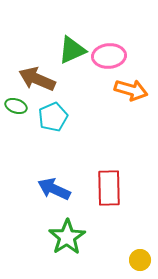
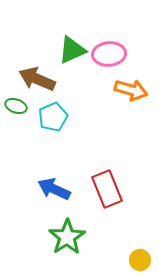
pink ellipse: moved 2 px up
red rectangle: moved 2 px left, 1 px down; rotated 21 degrees counterclockwise
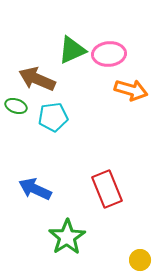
cyan pentagon: rotated 16 degrees clockwise
blue arrow: moved 19 px left
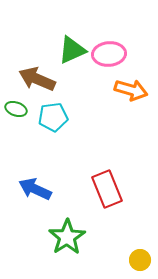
green ellipse: moved 3 px down
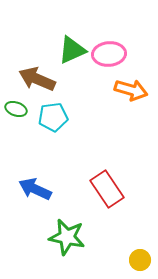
red rectangle: rotated 12 degrees counterclockwise
green star: rotated 27 degrees counterclockwise
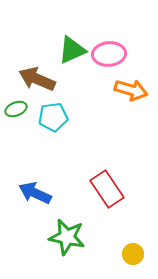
green ellipse: rotated 40 degrees counterclockwise
blue arrow: moved 4 px down
yellow circle: moved 7 px left, 6 px up
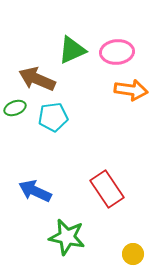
pink ellipse: moved 8 px right, 2 px up
orange arrow: rotated 8 degrees counterclockwise
green ellipse: moved 1 px left, 1 px up
blue arrow: moved 2 px up
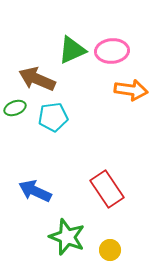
pink ellipse: moved 5 px left, 1 px up
green star: rotated 9 degrees clockwise
yellow circle: moved 23 px left, 4 px up
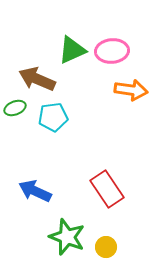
yellow circle: moved 4 px left, 3 px up
